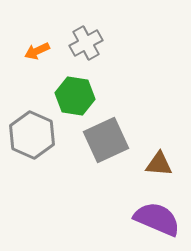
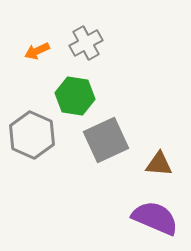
purple semicircle: moved 2 px left, 1 px up
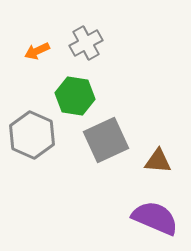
brown triangle: moved 1 px left, 3 px up
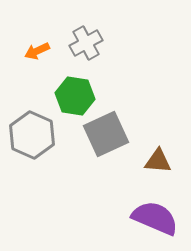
gray square: moved 6 px up
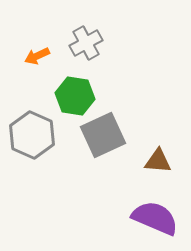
orange arrow: moved 5 px down
gray square: moved 3 px left, 1 px down
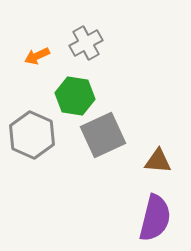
purple semicircle: rotated 81 degrees clockwise
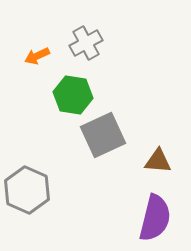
green hexagon: moved 2 px left, 1 px up
gray hexagon: moved 5 px left, 55 px down
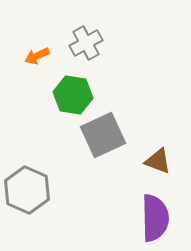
brown triangle: rotated 16 degrees clockwise
purple semicircle: rotated 15 degrees counterclockwise
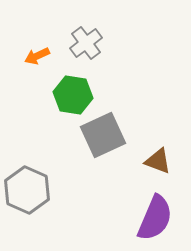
gray cross: rotated 8 degrees counterclockwise
purple semicircle: rotated 24 degrees clockwise
